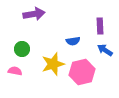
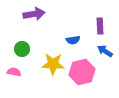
blue semicircle: moved 1 px up
blue arrow: moved 1 px down
yellow star: rotated 20 degrees clockwise
pink semicircle: moved 1 px left, 1 px down
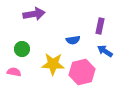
purple rectangle: rotated 14 degrees clockwise
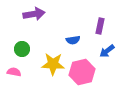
blue arrow: moved 2 px right; rotated 70 degrees counterclockwise
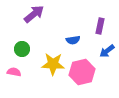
purple arrow: rotated 30 degrees counterclockwise
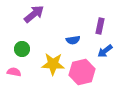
blue arrow: moved 2 px left
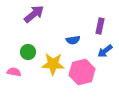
green circle: moved 6 px right, 3 px down
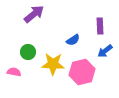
purple rectangle: rotated 14 degrees counterclockwise
blue semicircle: rotated 24 degrees counterclockwise
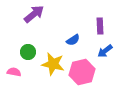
yellow star: rotated 10 degrees clockwise
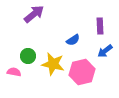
green circle: moved 4 px down
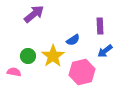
yellow star: moved 8 px up; rotated 25 degrees clockwise
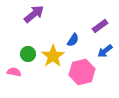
purple rectangle: rotated 56 degrees clockwise
blue semicircle: rotated 24 degrees counterclockwise
green circle: moved 2 px up
